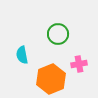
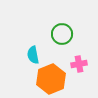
green circle: moved 4 px right
cyan semicircle: moved 11 px right
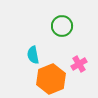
green circle: moved 8 px up
pink cross: rotated 21 degrees counterclockwise
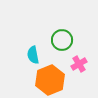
green circle: moved 14 px down
orange hexagon: moved 1 px left, 1 px down
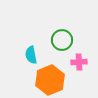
cyan semicircle: moved 2 px left
pink cross: moved 2 px up; rotated 28 degrees clockwise
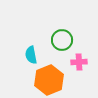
orange hexagon: moved 1 px left
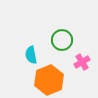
pink cross: moved 3 px right; rotated 28 degrees counterclockwise
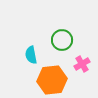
pink cross: moved 2 px down
orange hexagon: moved 3 px right; rotated 16 degrees clockwise
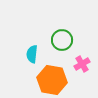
cyan semicircle: moved 1 px right, 1 px up; rotated 18 degrees clockwise
orange hexagon: rotated 16 degrees clockwise
